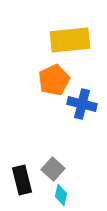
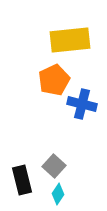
gray square: moved 1 px right, 3 px up
cyan diamond: moved 3 px left, 1 px up; rotated 20 degrees clockwise
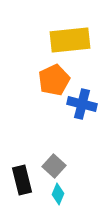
cyan diamond: rotated 10 degrees counterclockwise
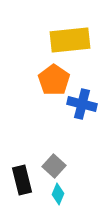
orange pentagon: rotated 12 degrees counterclockwise
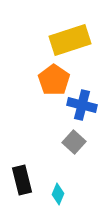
yellow rectangle: rotated 12 degrees counterclockwise
blue cross: moved 1 px down
gray square: moved 20 px right, 24 px up
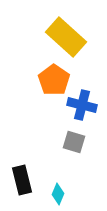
yellow rectangle: moved 4 px left, 3 px up; rotated 60 degrees clockwise
gray square: rotated 25 degrees counterclockwise
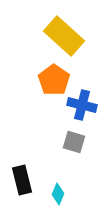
yellow rectangle: moved 2 px left, 1 px up
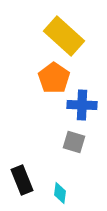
orange pentagon: moved 2 px up
blue cross: rotated 12 degrees counterclockwise
black rectangle: rotated 8 degrees counterclockwise
cyan diamond: moved 2 px right, 1 px up; rotated 15 degrees counterclockwise
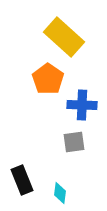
yellow rectangle: moved 1 px down
orange pentagon: moved 6 px left, 1 px down
gray square: rotated 25 degrees counterclockwise
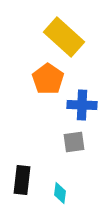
black rectangle: rotated 28 degrees clockwise
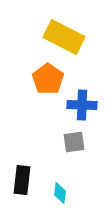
yellow rectangle: rotated 15 degrees counterclockwise
